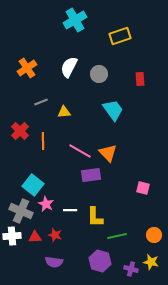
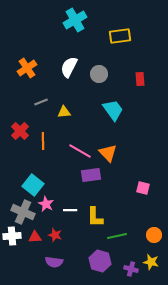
yellow rectangle: rotated 10 degrees clockwise
gray cross: moved 2 px right, 1 px down
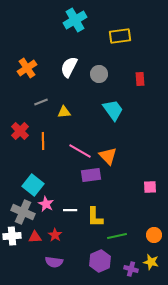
orange triangle: moved 3 px down
pink square: moved 7 px right, 1 px up; rotated 16 degrees counterclockwise
red star: rotated 16 degrees clockwise
purple hexagon: rotated 20 degrees clockwise
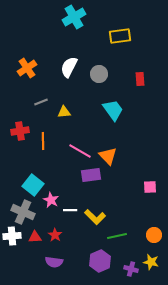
cyan cross: moved 1 px left, 3 px up
red cross: rotated 36 degrees clockwise
pink star: moved 5 px right, 4 px up
yellow L-shape: rotated 45 degrees counterclockwise
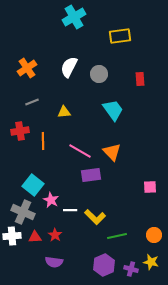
gray line: moved 9 px left
orange triangle: moved 4 px right, 4 px up
purple hexagon: moved 4 px right, 4 px down
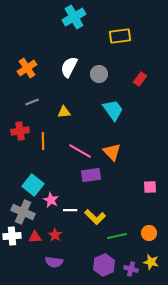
red rectangle: rotated 40 degrees clockwise
orange circle: moved 5 px left, 2 px up
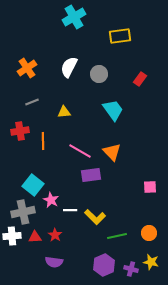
gray cross: rotated 35 degrees counterclockwise
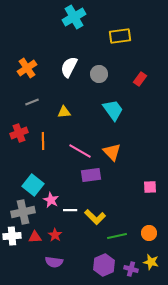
red cross: moved 1 px left, 2 px down; rotated 12 degrees counterclockwise
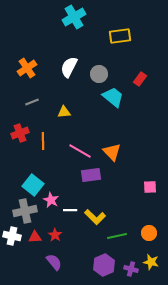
cyan trapezoid: moved 13 px up; rotated 15 degrees counterclockwise
red cross: moved 1 px right
gray cross: moved 2 px right, 1 px up
white cross: rotated 18 degrees clockwise
purple semicircle: rotated 138 degrees counterclockwise
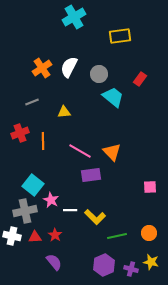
orange cross: moved 15 px right
